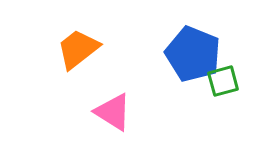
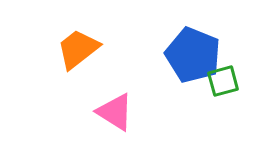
blue pentagon: moved 1 px down
pink triangle: moved 2 px right
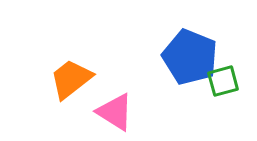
orange trapezoid: moved 7 px left, 30 px down
blue pentagon: moved 3 px left, 2 px down
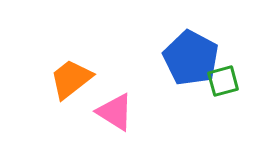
blue pentagon: moved 1 px right, 1 px down; rotated 6 degrees clockwise
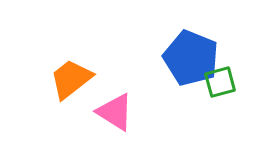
blue pentagon: rotated 6 degrees counterclockwise
green square: moved 3 px left, 1 px down
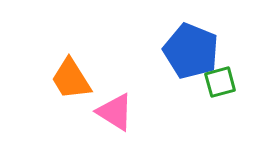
blue pentagon: moved 7 px up
orange trapezoid: rotated 84 degrees counterclockwise
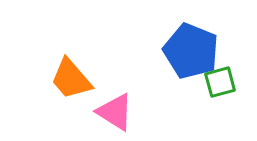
orange trapezoid: rotated 9 degrees counterclockwise
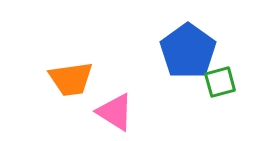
blue pentagon: moved 3 px left; rotated 14 degrees clockwise
orange trapezoid: rotated 57 degrees counterclockwise
